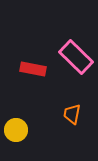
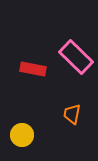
yellow circle: moved 6 px right, 5 px down
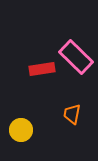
red rectangle: moved 9 px right; rotated 20 degrees counterclockwise
yellow circle: moved 1 px left, 5 px up
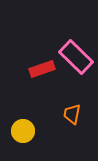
red rectangle: rotated 10 degrees counterclockwise
yellow circle: moved 2 px right, 1 px down
